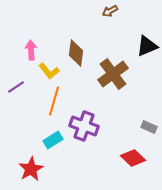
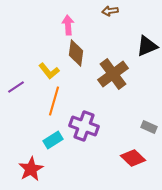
brown arrow: rotated 21 degrees clockwise
pink arrow: moved 37 px right, 25 px up
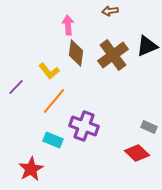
brown cross: moved 19 px up
purple line: rotated 12 degrees counterclockwise
orange line: rotated 24 degrees clockwise
cyan rectangle: rotated 54 degrees clockwise
red diamond: moved 4 px right, 5 px up
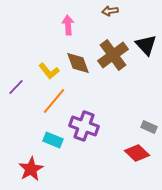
black triangle: moved 1 px left, 1 px up; rotated 50 degrees counterclockwise
brown diamond: moved 2 px right, 10 px down; rotated 28 degrees counterclockwise
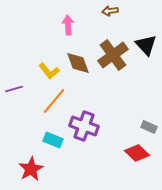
purple line: moved 2 px left, 2 px down; rotated 30 degrees clockwise
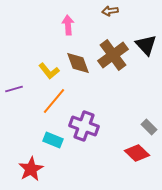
gray rectangle: rotated 21 degrees clockwise
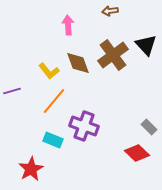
purple line: moved 2 px left, 2 px down
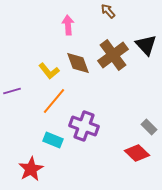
brown arrow: moved 2 px left; rotated 56 degrees clockwise
